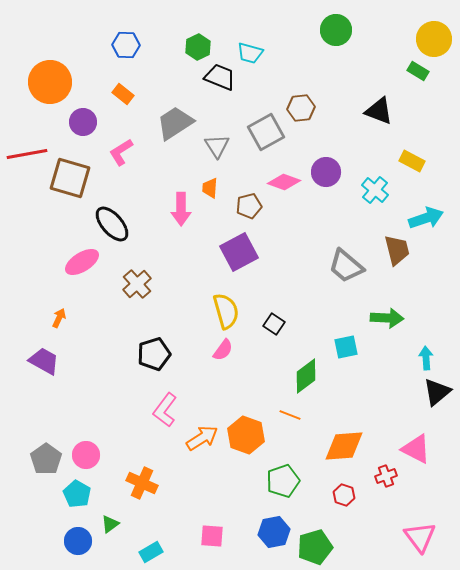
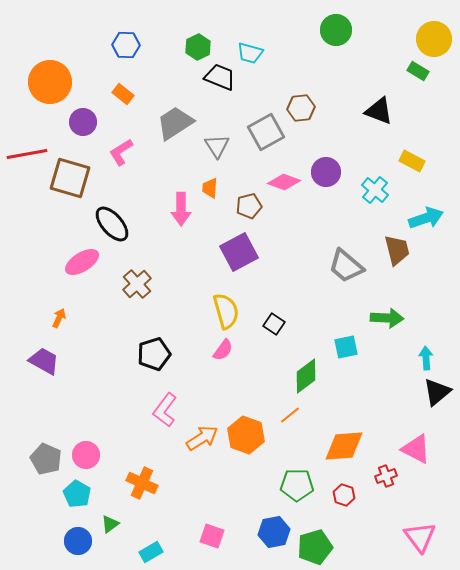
orange line at (290, 415): rotated 60 degrees counterclockwise
gray pentagon at (46, 459): rotated 12 degrees counterclockwise
green pentagon at (283, 481): moved 14 px right, 4 px down; rotated 20 degrees clockwise
pink square at (212, 536): rotated 15 degrees clockwise
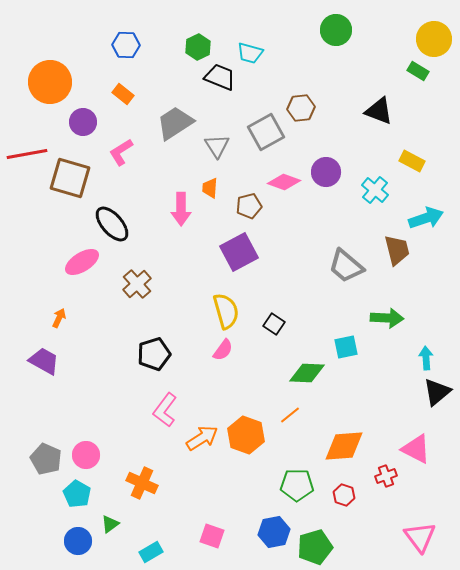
green diamond at (306, 376): moved 1 px right, 3 px up; rotated 39 degrees clockwise
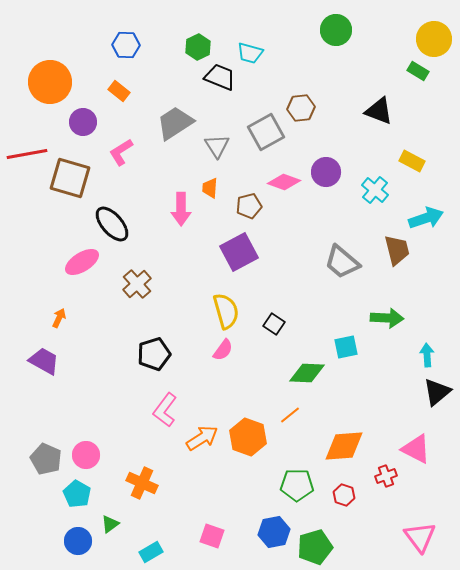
orange rectangle at (123, 94): moved 4 px left, 3 px up
gray trapezoid at (346, 266): moved 4 px left, 4 px up
cyan arrow at (426, 358): moved 1 px right, 3 px up
orange hexagon at (246, 435): moved 2 px right, 2 px down
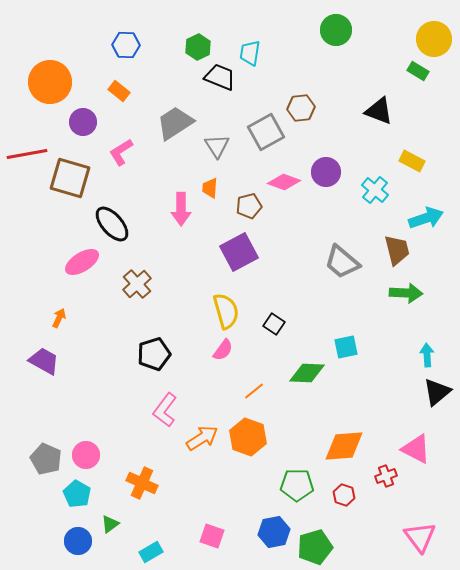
cyan trapezoid at (250, 53): rotated 84 degrees clockwise
green arrow at (387, 318): moved 19 px right, 25 px up
orange line at (290, 415): moved 36 px left, 24 px up
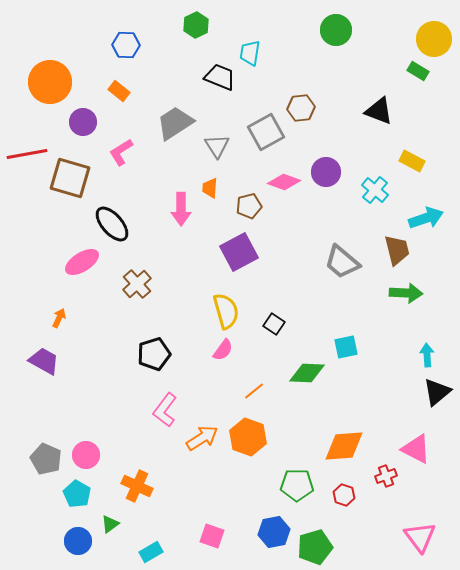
green hexagon at (198, 47): moved 2 px left, 22 px up
orange cross at (142, 483): moved 5 px left, 3 px down
